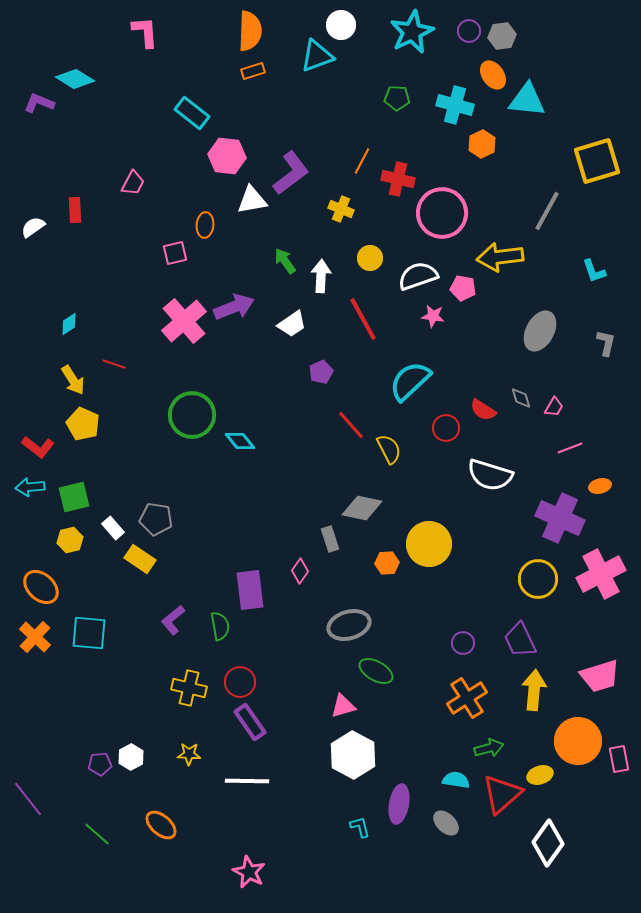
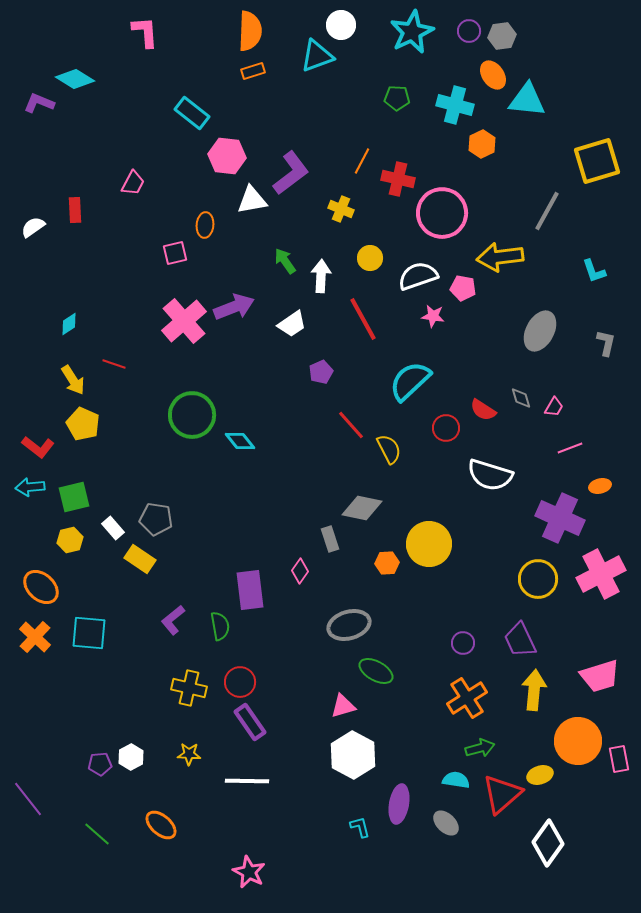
green arrow at (489, 748): moved 9 px left
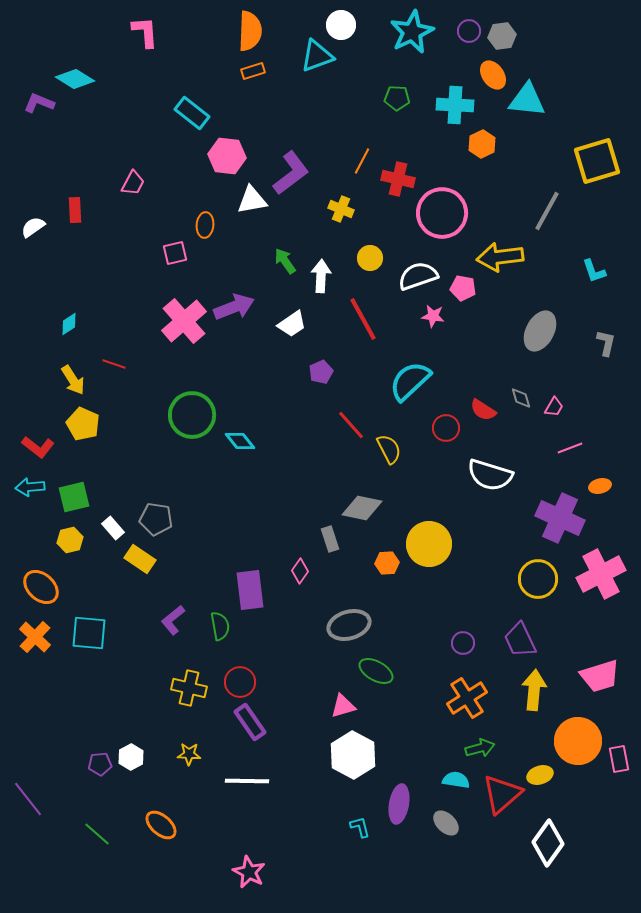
cyan cross at (455, 105): rotated 12 degrees counterclockwise
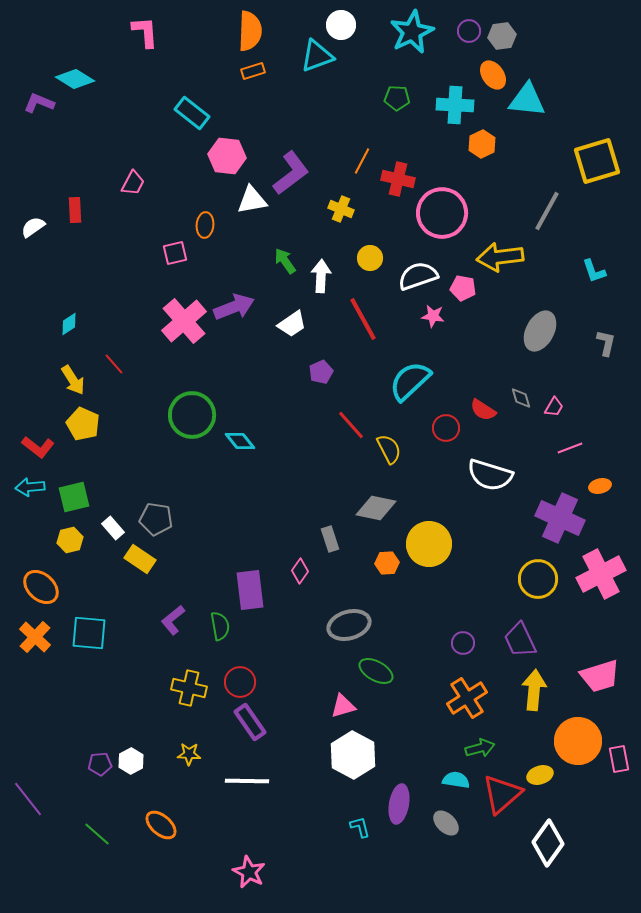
red line at (114, 364): rotated 30 degrees clockwise
gray diamond at (362, 508): moved 14 px right
white hexagon at (131, 757): moved 4 px down
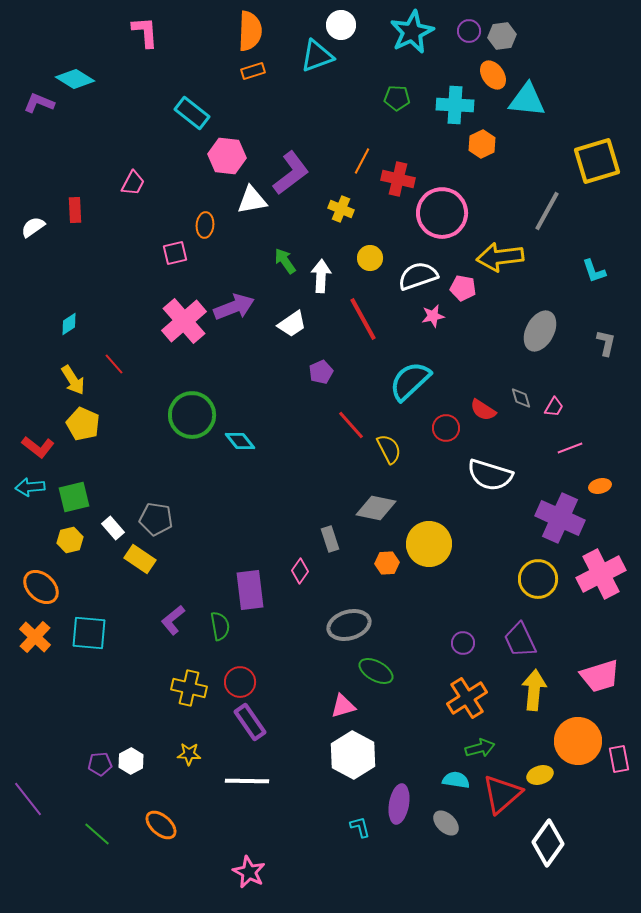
pink star at (433, 316): rotated 20 degrees counterclockwise
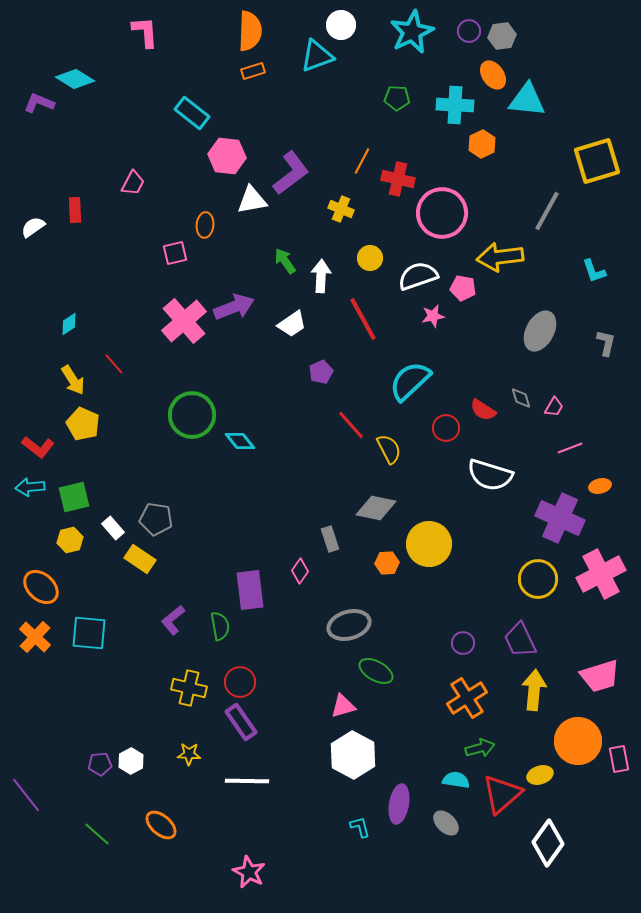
purple rectangle at (250, 722): moved 9 px left
purple line at (28, 799): moved 2 px left, 4 px up
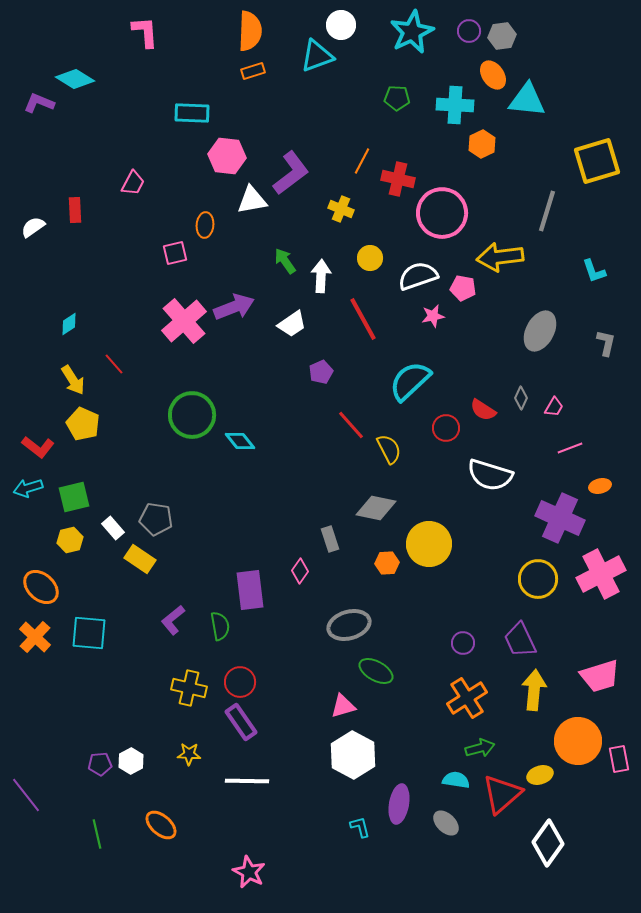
cyan rectangle at (192, 113): rotated 36 degrees counterclockwise
gray line at (547, 211): rotated 12 degrees counterclockwise
gray diamond at (521, 398): rotated 40 degrees clockwise
cyan arrow at (30, 487): moved 2 px left, 1 px down; rotated 12 degrees counterclockwise
green line at (97, 834): rotated 36 degrees clockwise
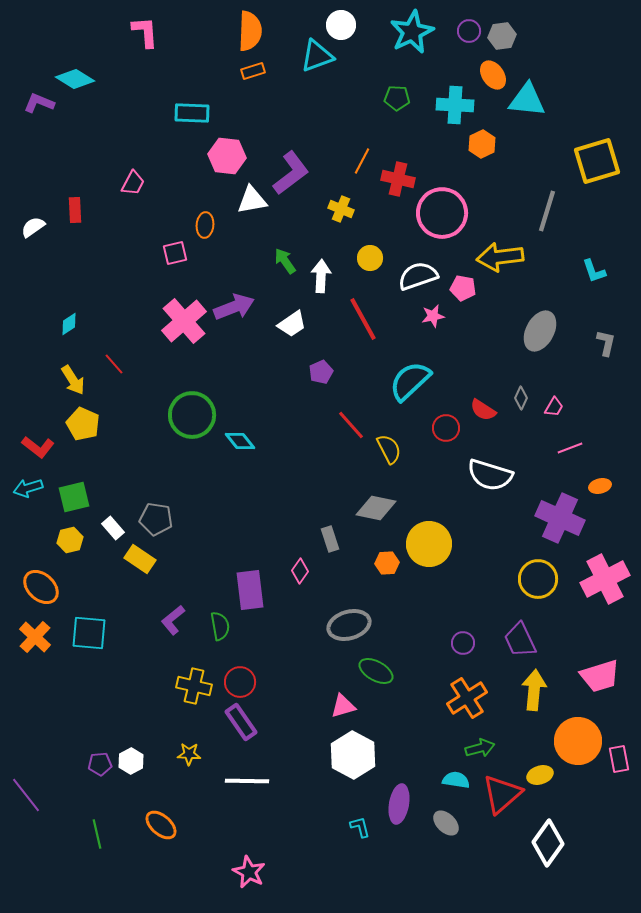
pink cross at (601, 574): moved 4 px right, 5 px down
yellow cross at (189, 688): moved 5 px right, 2 px up
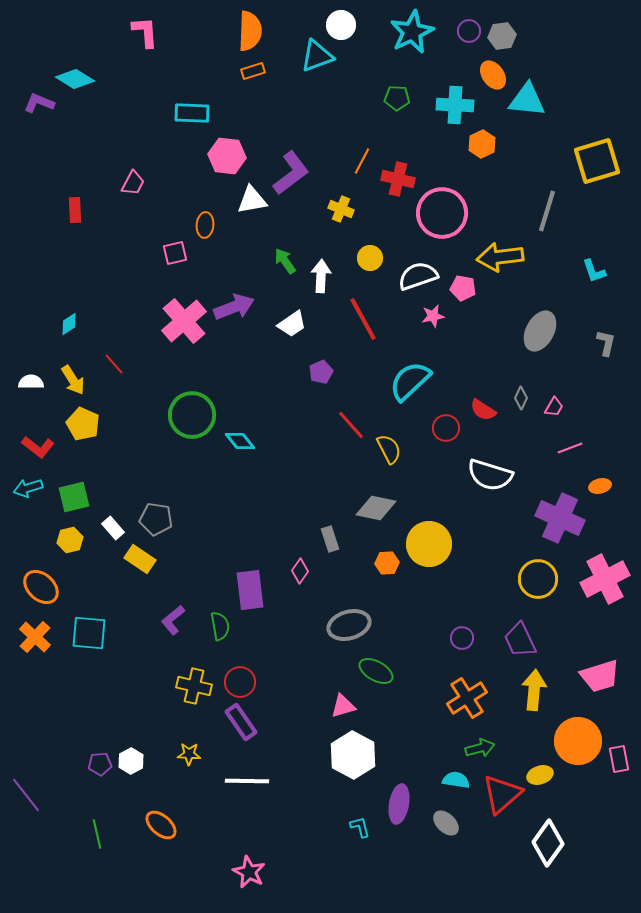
white semicircle at (33, 227): moved 2 px left, 155 px down; rotated 35 degrees clockwise
purple circle at (463, 643): moved 1 px left, 5 px up
